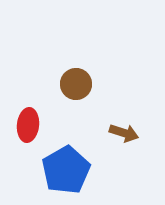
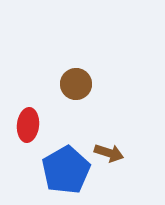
brown arrow: moved 15 px left, 20 px down
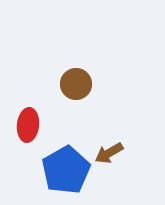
brown arrow: rotated 132 degrees clockwise
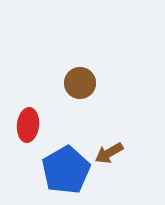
brown circle: moved 4 px right, 1 px up
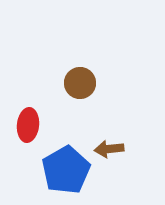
brown arrow: moved 4 px up; rotated 24 degrees clockwise
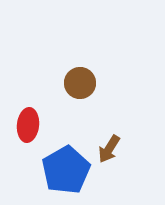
brown arrow: rotated 52 degrees counterclockwise
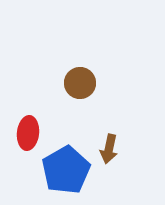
red ellipse: moved 8 px down
brown arrow: rotated 20 degrees counterclockwise
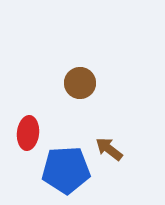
brown arrow: rotated 116 degrees clockwise
blue pentagon: rotated 27 degrees clockwise
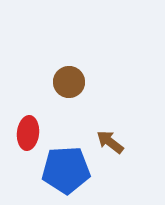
brown circle: moved 11 px left, 1 px up
brown arrow: moved 1 px right, 7 px up
